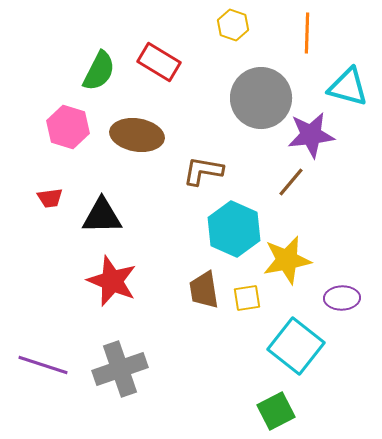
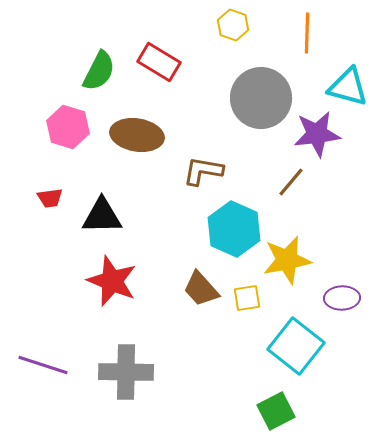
purple star: moved 6 px right, 1 px up
brown trapezoid: moved 3 px left, 1 px up; rotated 33 degrees counterclockwise
gray cross: moved 6 px right, 3 px down; rotated 20 degrees clockwise
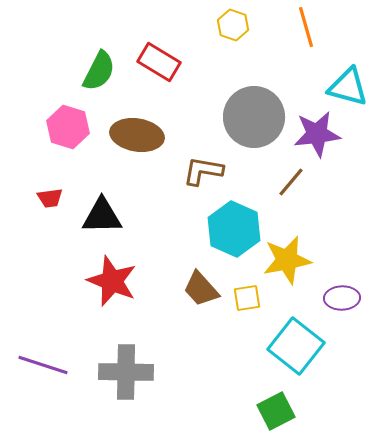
orange line: moved 1 px left, 6 px up; rotated 18 degrees counterclockwise
gray circle: moved 7 px left, 19 px down
